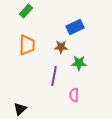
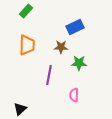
purple line: moved 5 px left, 1 px up
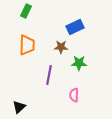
green rectangle: rotated 16 degrees counterclockwise
black triangle: moved 1 px left, 2 px up
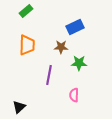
green rectangle: rotated 24 degrees clockwise
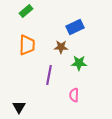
black triangle: rotated 16 degrees counterclockwise
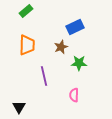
brown star: rotated 24 degrees counterclockwise
purple line: moved 5 px left, 1 px down; rotated 24 degrees counterclockwise
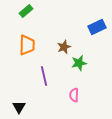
blue rectangle: moved 22 px right
brown star: moved 3 px right
green star: rotated 14 degrees counterclockwise
